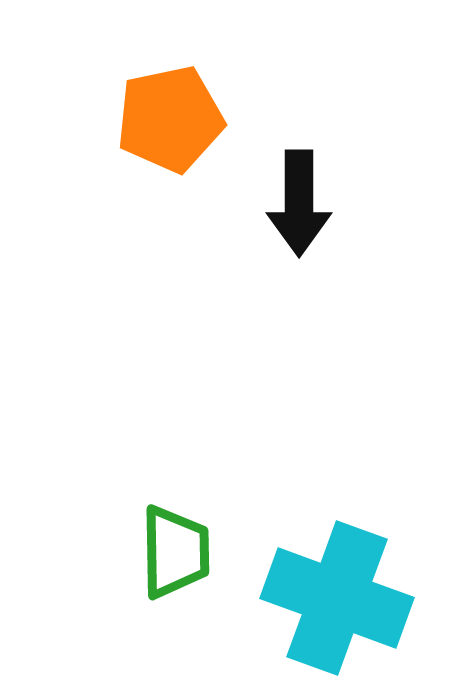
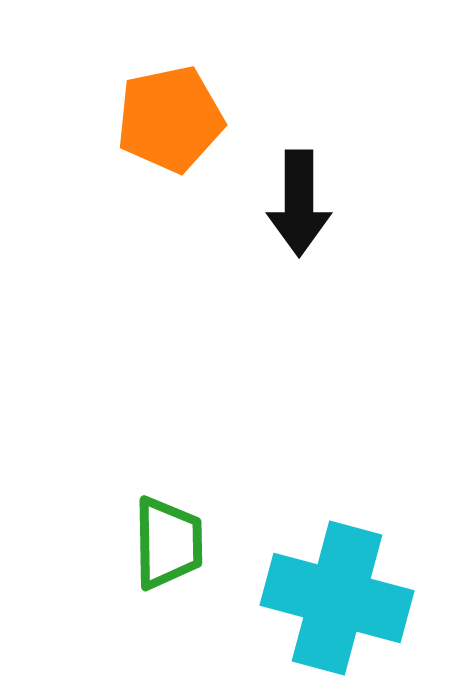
green trapezoid: moved 7 px left, 9 px up
cyan cross: rotated 5 degrees counterclockwise
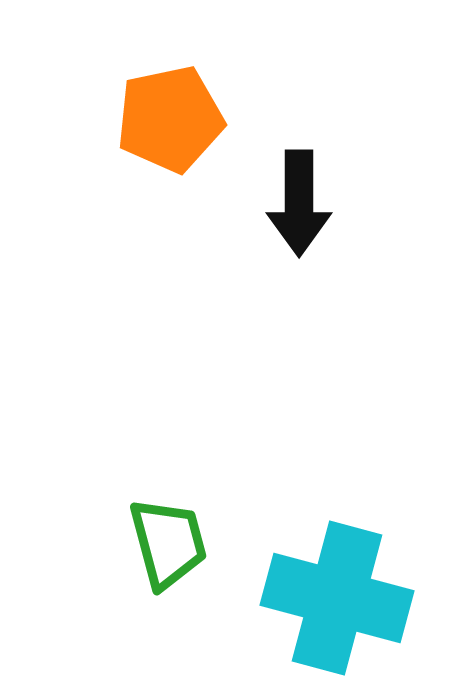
green trapezoid: rotated 14 degrees counterclockwise
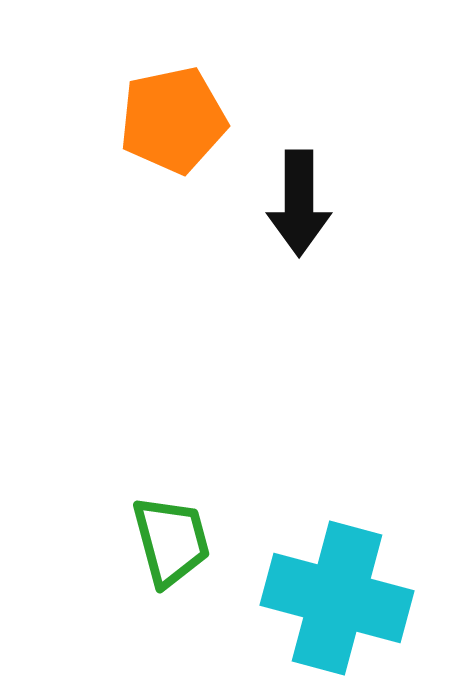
orange pentagon: moved 3 px right, 1 px down
green trapezoid: moved 3 px right, 2 px up
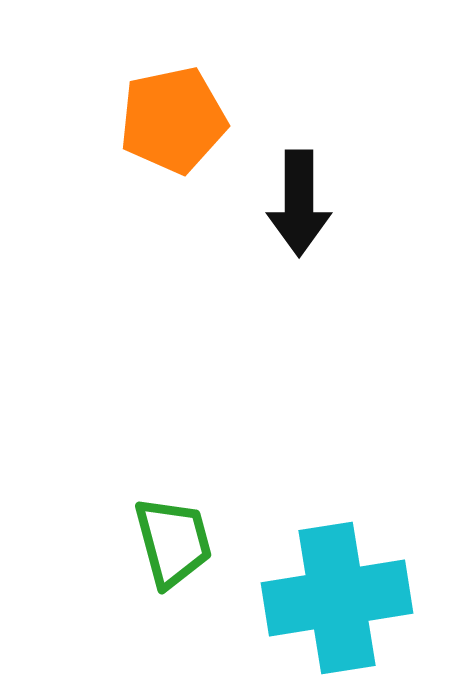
green trapezoid: moved 2 px right, 1 px down
cyan cross: rotated 24 degrees counterclockwise
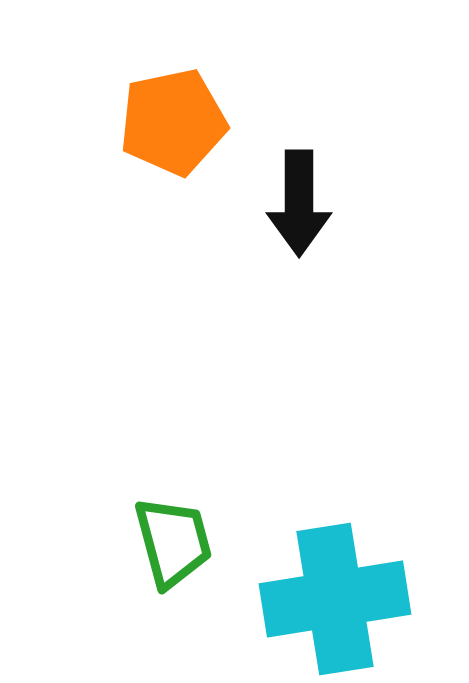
orange pentagon: moved 2 px down
cyan cross: moved 2 px left, 1 px down
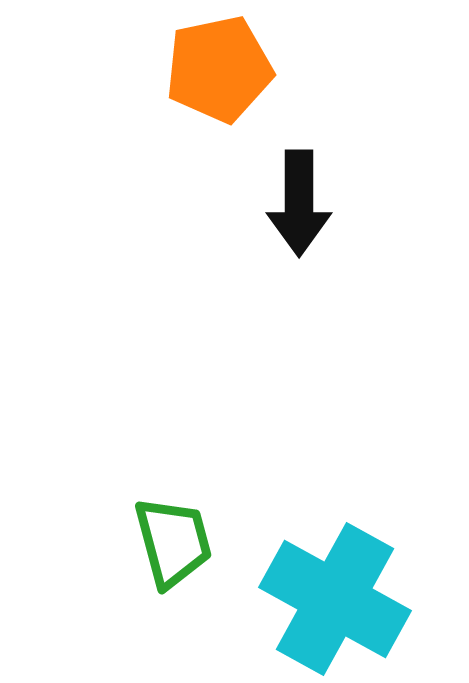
orange pentagon: moved 46 px right, 53 px up
cyan cross: rotated 38 degrees clockwise
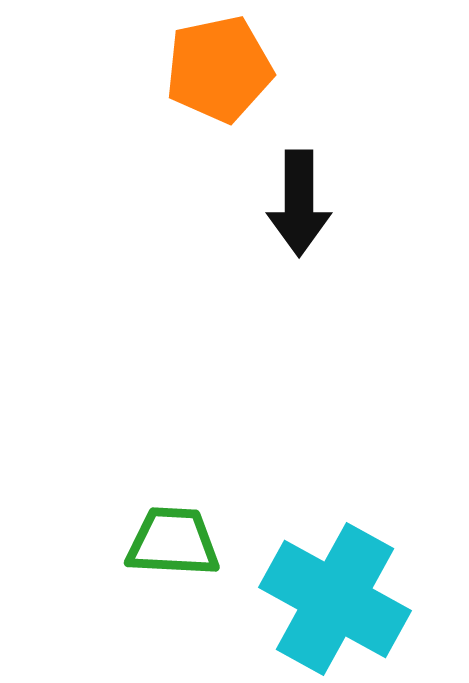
green trapezoid: rotated 72 degrees counterclockwise
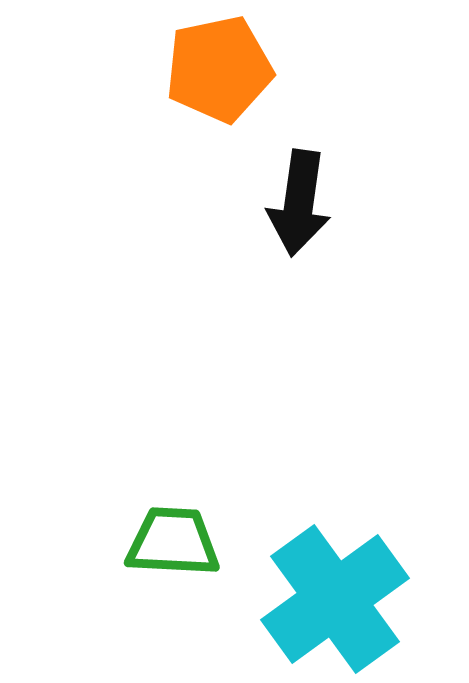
black arrow: rotated 8 degrees clockwise
cyan cross: rotated 25 degrees clockwise
